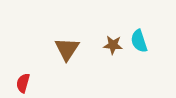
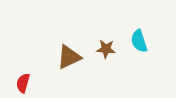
brown star: moved 7 px left, 4 px down
brown triangle: moved 2 px right, 8 px down; rotated 32 degrees clockwise
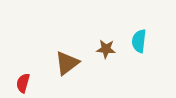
cyan semicircle: rotated 25 degrees clockwise
brown triangle: moved 2 px left, 6 px down; rotated 12 degrees counterclockwise
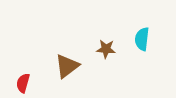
cyan semicircle: moved 3 px right, 2 px up
brown triangle: moved 3 px down
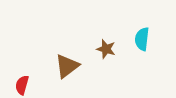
brown star: rotated 12 degrees clockwise
red semicircle: moved 1 px left, 2 px down
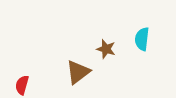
brown triangle: moved 11 px right, 6 px down
